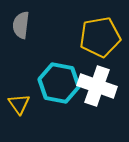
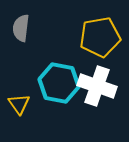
gray semicircle: moved 3 px down
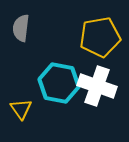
yellow triangle: moved 2 px right, 5 px down
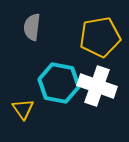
gray semicircle: moved 11 px right, 1 px up
yellow triangle: moved 2 px right
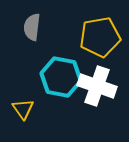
cyan hexagon: moved 2 px right, 6 px up
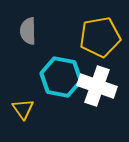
gray semicircle: moved 4 px left, 4 px down; rotated 8 degrees counterclockwise
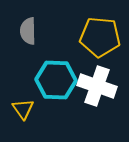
yellow pentagon: rotated 15 degrees clockwise
cyan hexagon: moved 5 px left, 3 px down; rotated 9 degrees counterclockwise
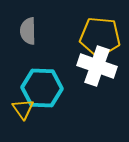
cyan hexagon: moved 14 px left, 8 px down
white cross: moved 20 px up
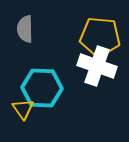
gray semicircle: moved 3 px left, 2 px up
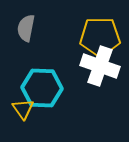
gray semicircle: moved 1 px right, 1 px up; rotated 12 degrees clockwise
yellow pentagon: rotated 6 degrees counterclockwise
white cross: moved 3 px right
